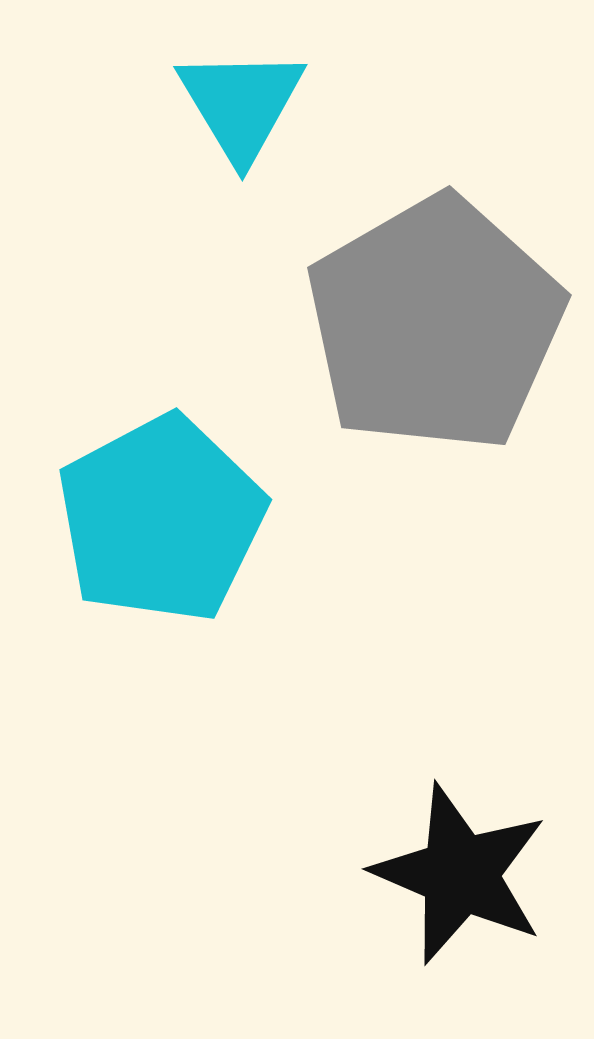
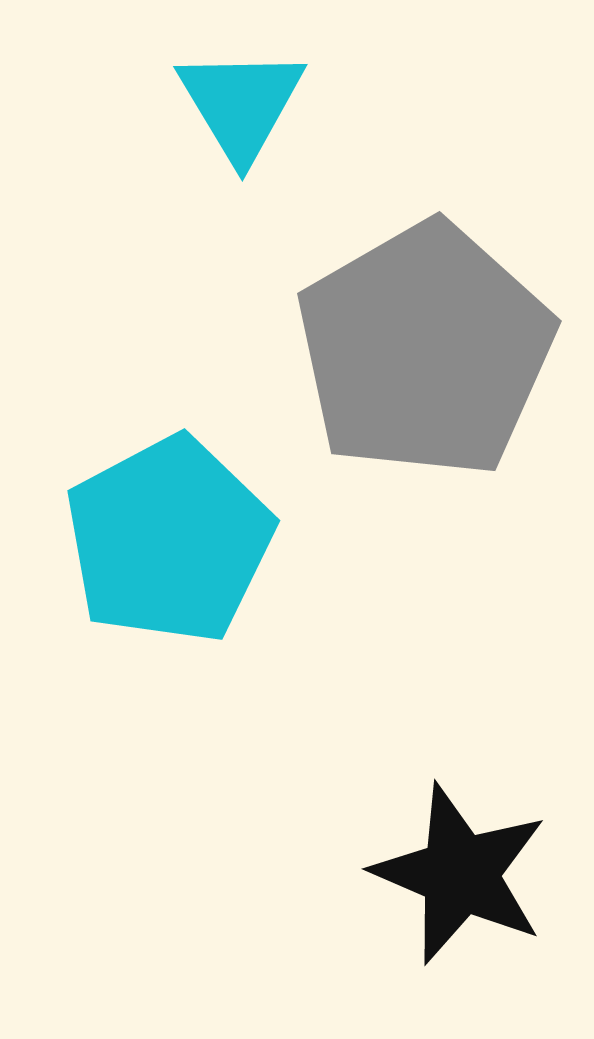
gray pentagon: moved 10 px left, 26 px down
cyan pentagon: moved 8 px right, 21 px down
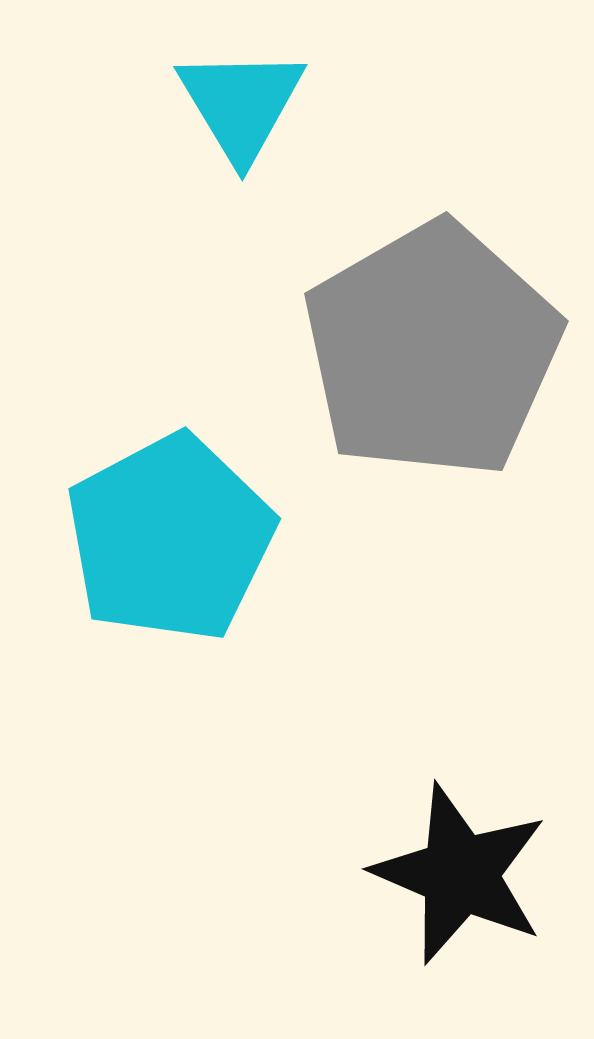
gray pentagon: moved 7 px right
cyan pentagon: moved 1 px right, 2 px up
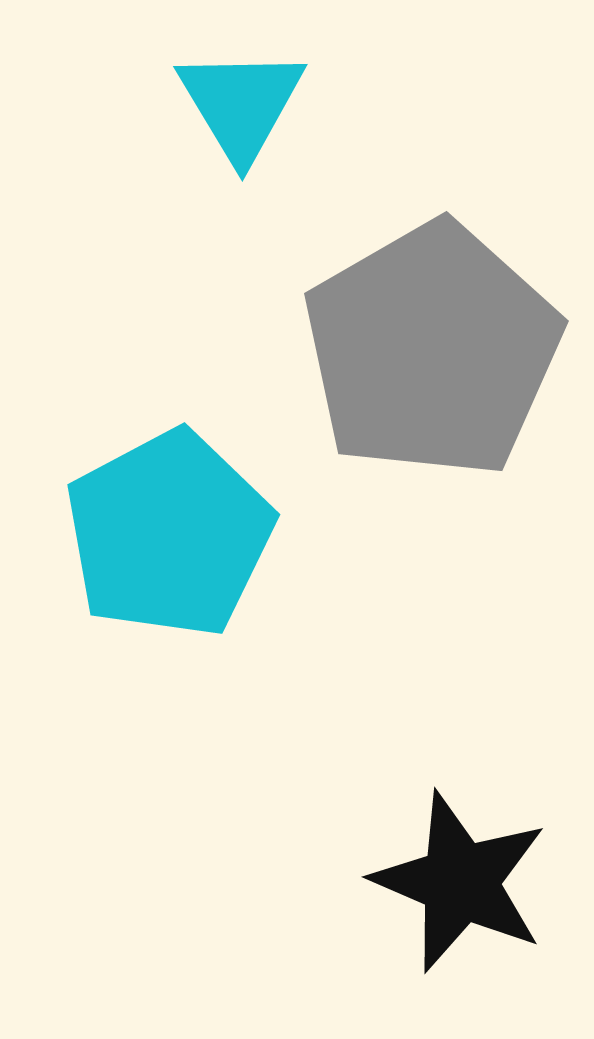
cyan pentagon: moved 1 px left, 4 px up
black star: moved 8 px down
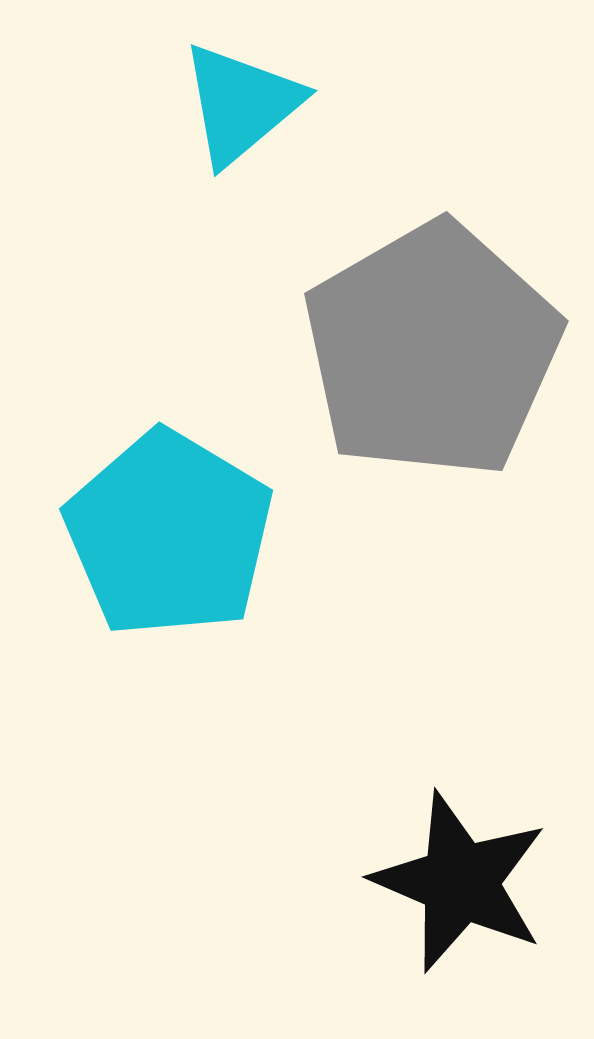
cyan triangle: rotated 21 degrees clockwise
cyan pentagon: rotated 13 degrees counterclockwise
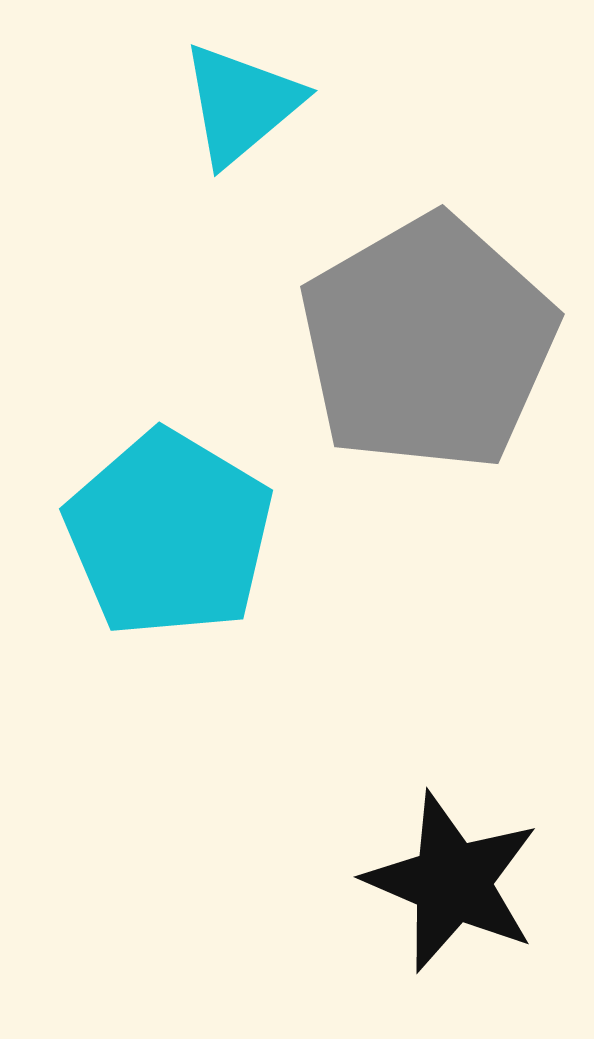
gray pentagon: moved 4 px left, 7 px up
black star: moved 8 px left
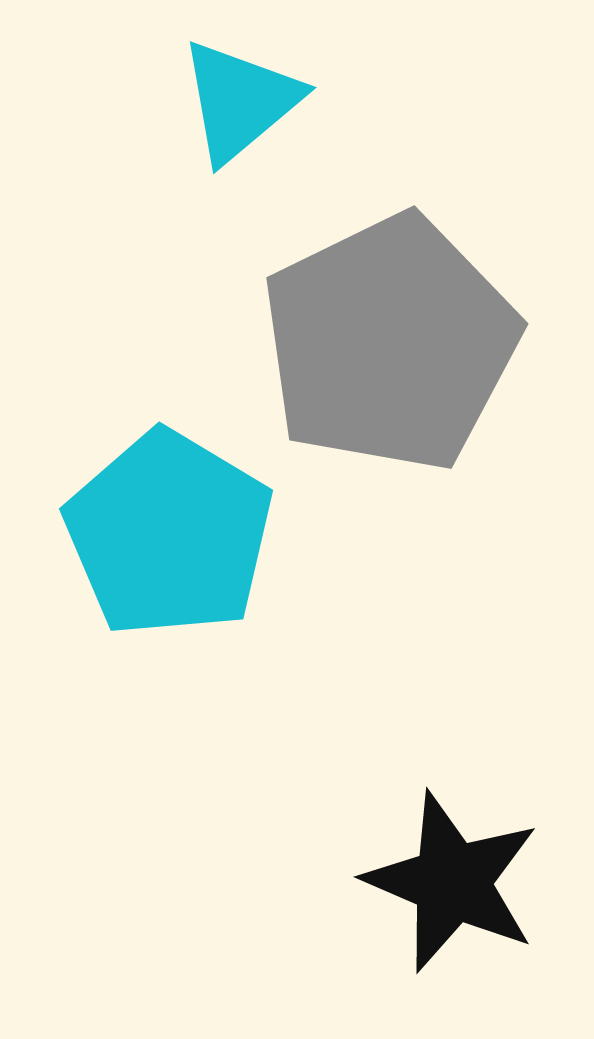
cyan triangle: moved 1 px left, 3 px up
gray pentagon: moved 38 px left; rotated 4 degrees clockwise
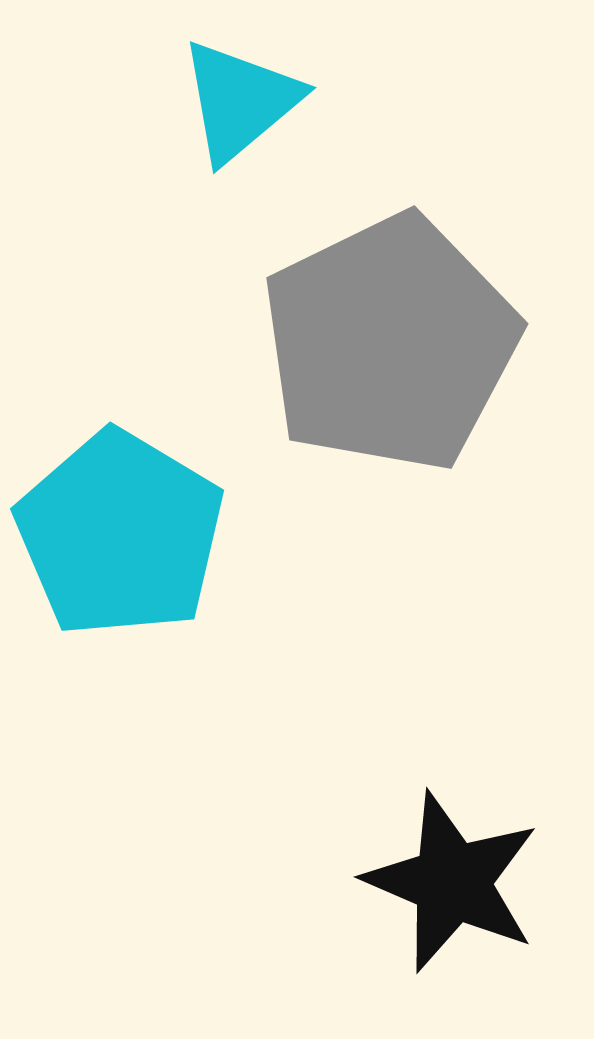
cyan pentagon: moved 49 px left
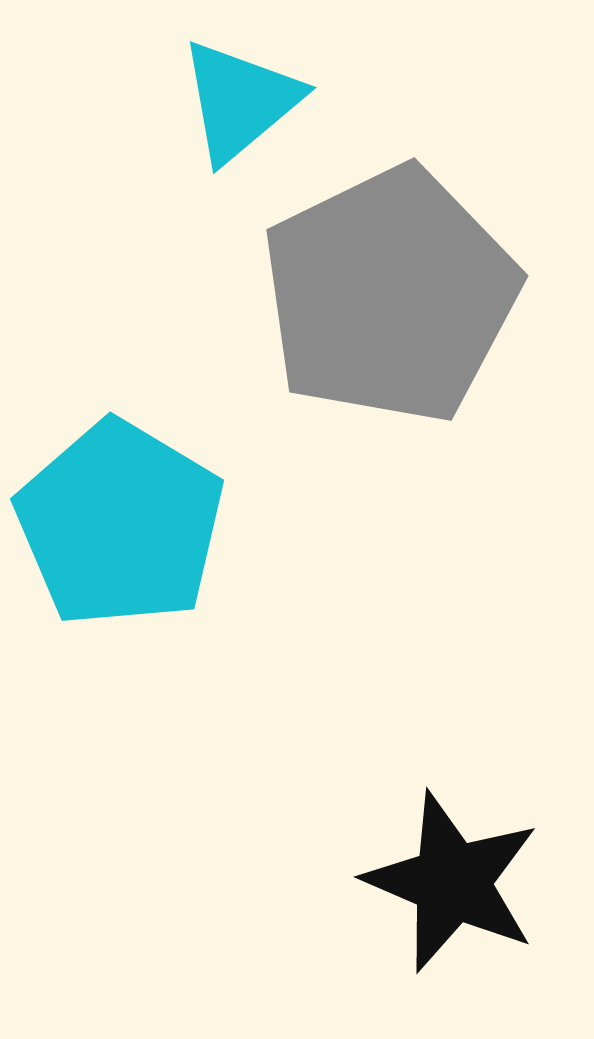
gray pentagon: moved 48 px up
cyan pentagon: moved 10 px up
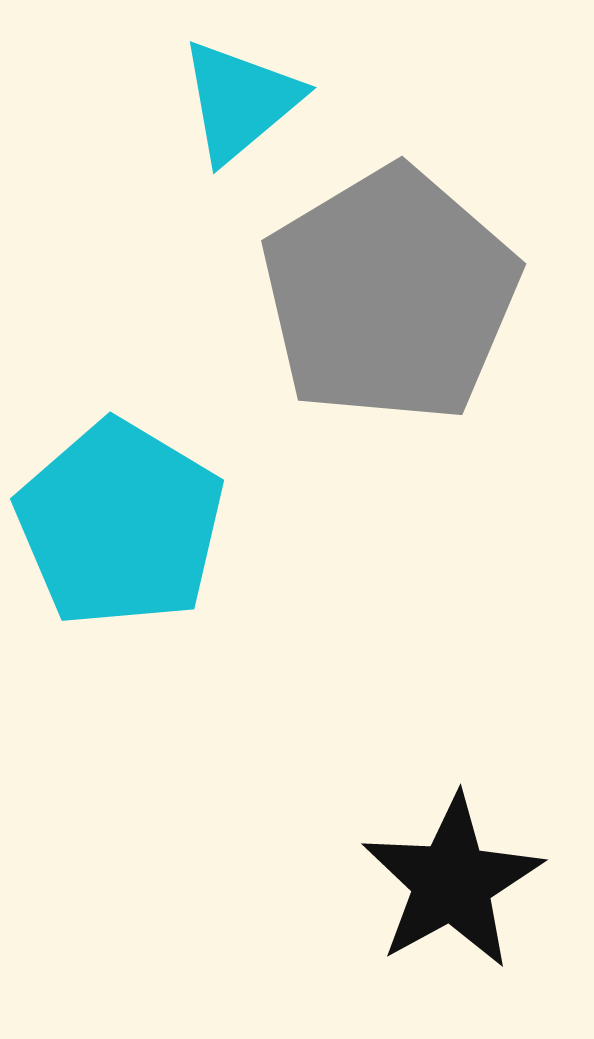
gray pentagon: rotated 5 degrees counterclockwise
black star: rotated 20 degrees clockwise
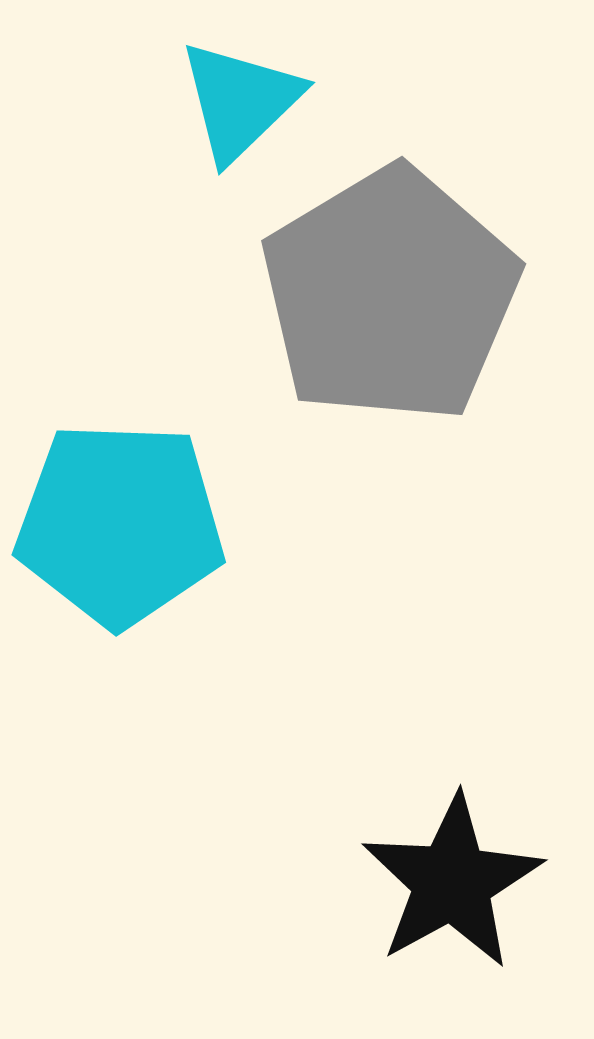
cyan triangle: rotated 4 degrees counterclockwise
cyan pentagon: rotated 29 degrees counterclockwise
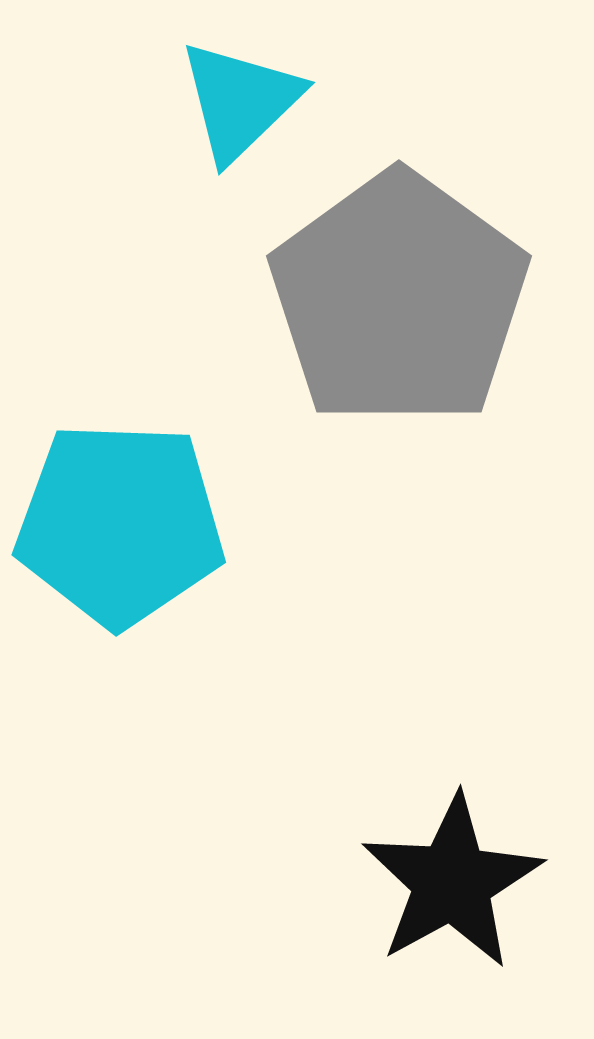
gray pentagon: moved 9 px right, 4 px down; rotated 5 degrees counterclockwise
